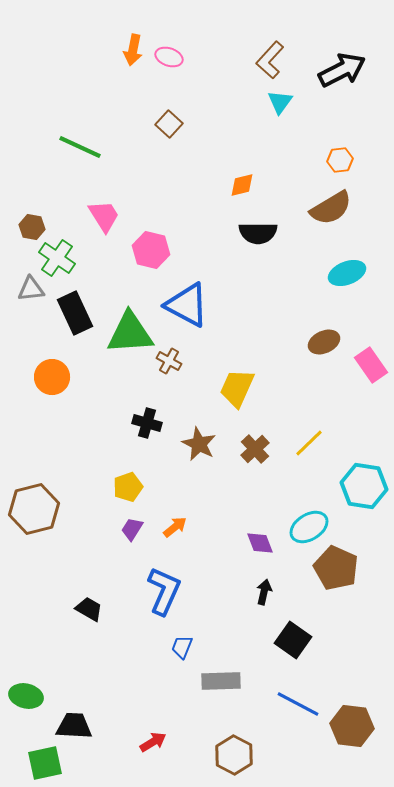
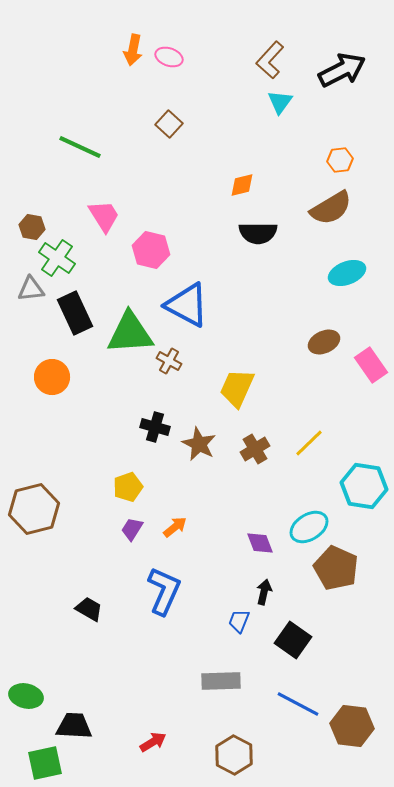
black cross at (147, 423): moved 8 px right, 4 px down
brown cross at (255, 449): rotated 12 degrees clockwise
blue trapezoid at (182, 647): moved 57 px right, 26 px up
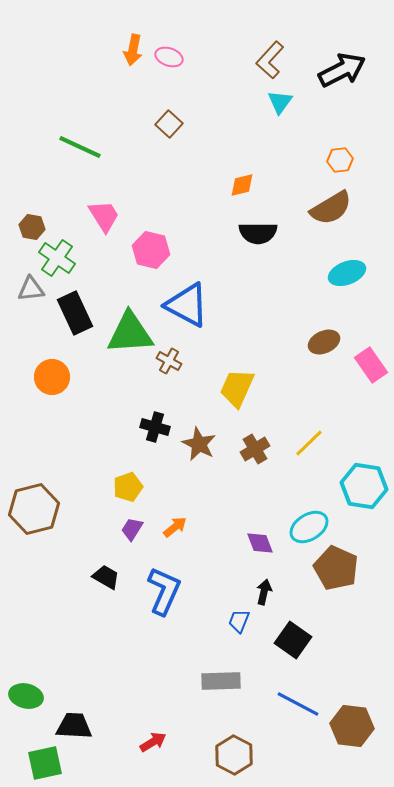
black trapezoid at (89, 609): moved 17 px right, 32 px up
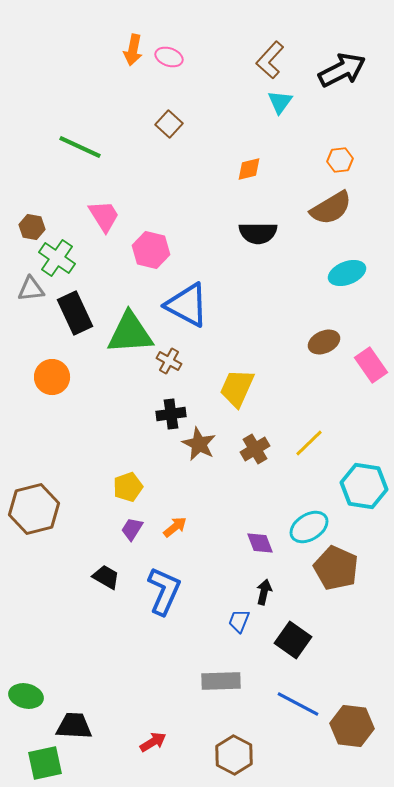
orange diamond at (242, 185): moved 7 px right, 16 px up
black cross at (155, 427): moved 16 px right, 13 px up; rotated 24 degrees counterclockwise
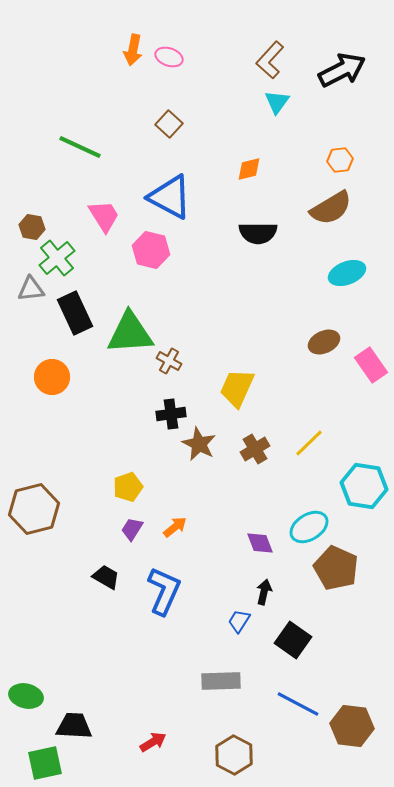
cyan triangle at (280, 102): moved 3 px left
green cross at (57, 258): rotated 15 degrees clockwise
blue triangle at (187, 305): moved 17 px left, 108 px up
blue trapezoid at (239, 621): rotated 10 degrees clockwise
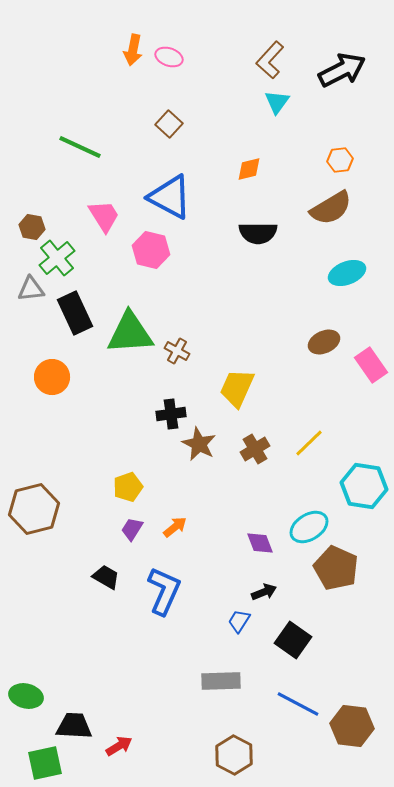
brown cross at (169, 361): moved 8 px right, 10 px up
black arrow at (264, 592): rotated 55 degrees clockwise
red arrow at (153, 742): moved 34 px left, 4 px down
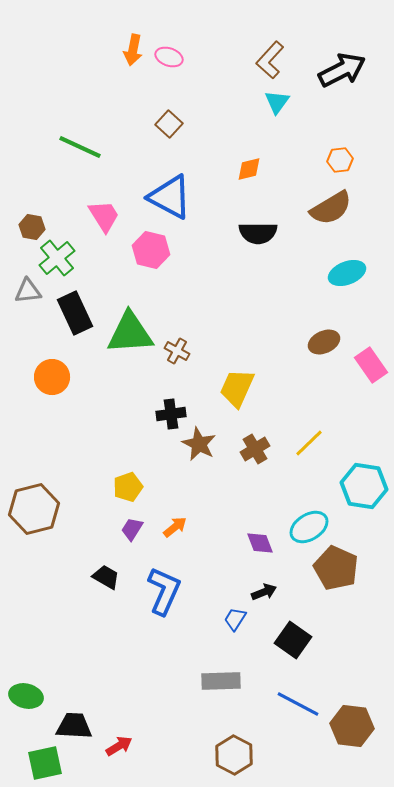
gray triangle at (31, 289): moved 3 px left, 2 px down
blue trapezoid at (239, 621): moved 4 px left, 2 px up
